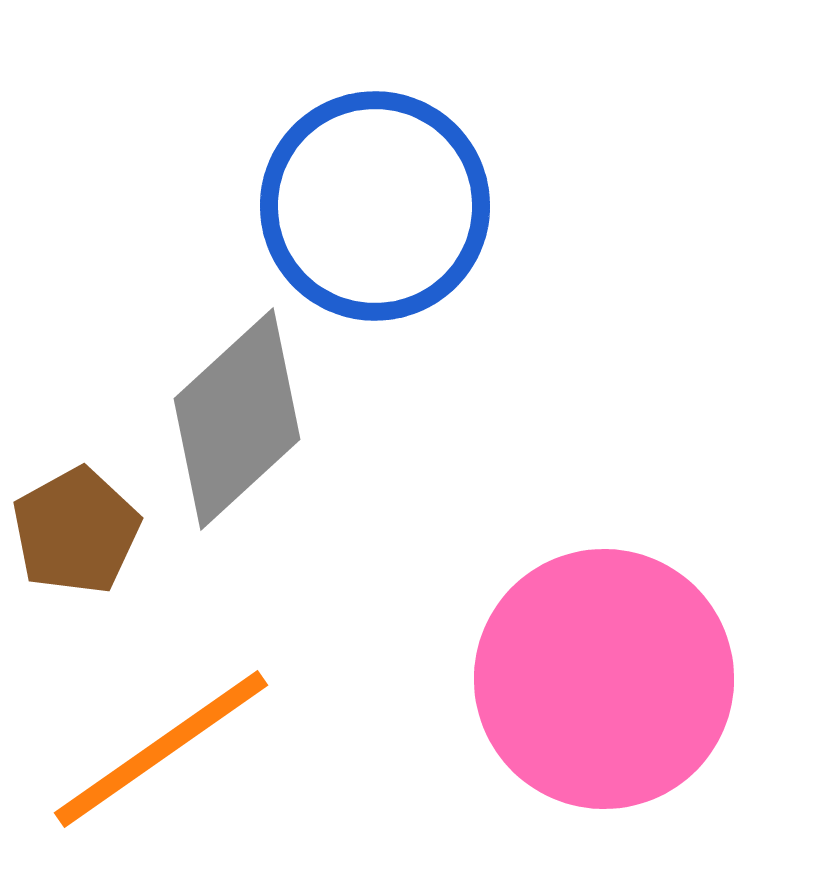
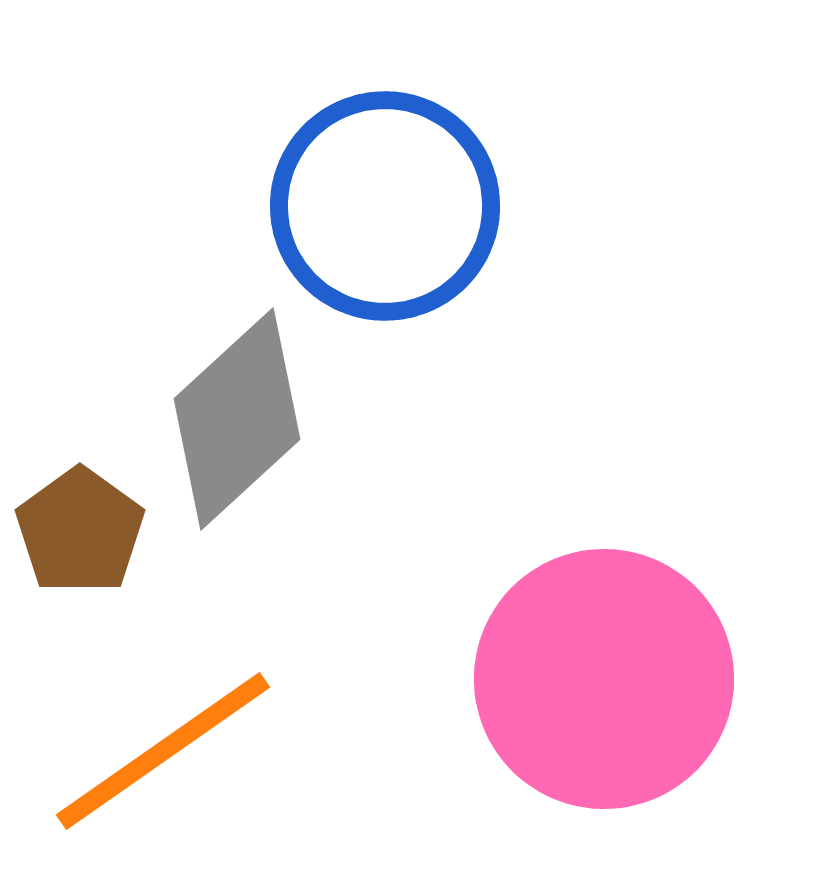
blue circle: moved 10 px right
brown pentagon: moved 4 px right; rotated 7 degrees counterclockwise
orange line: moved 2 px right, 2 px down
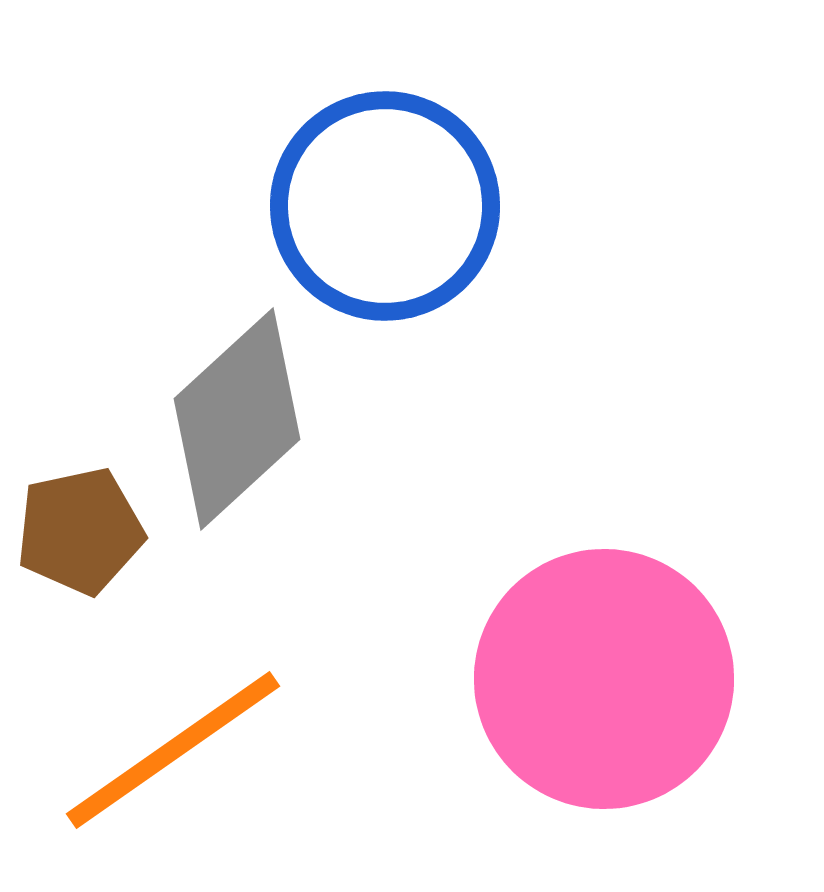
brown pentagon: rotated 24 degrees clockwise
orange line: moved 10 px right, 1 px up
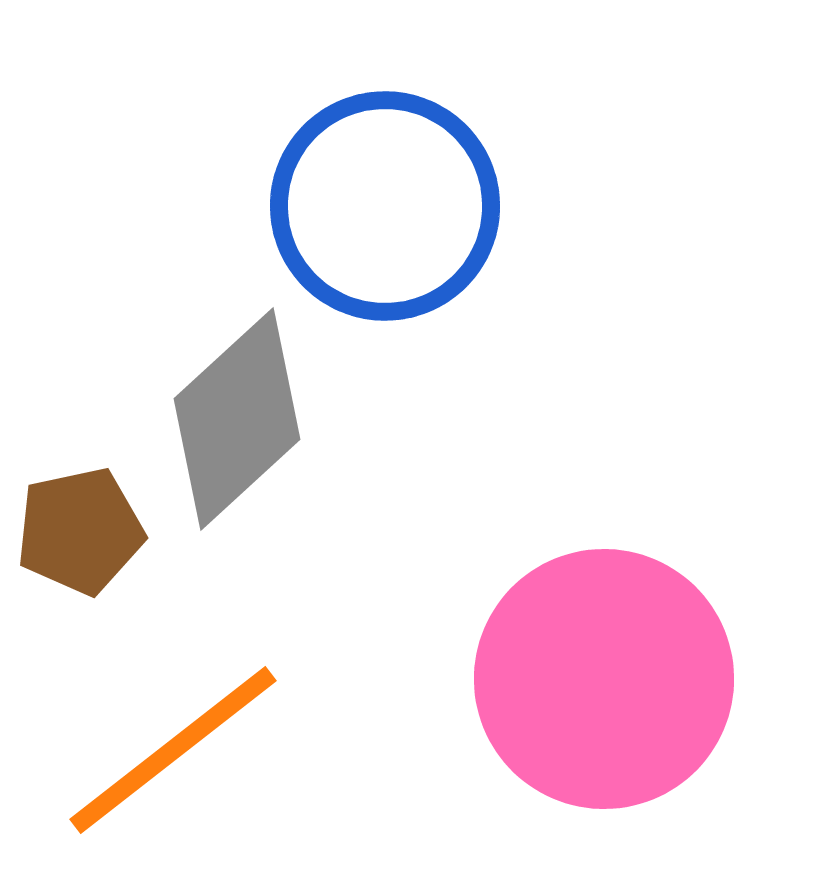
orange line: rotated 3 degrees counterclockwise
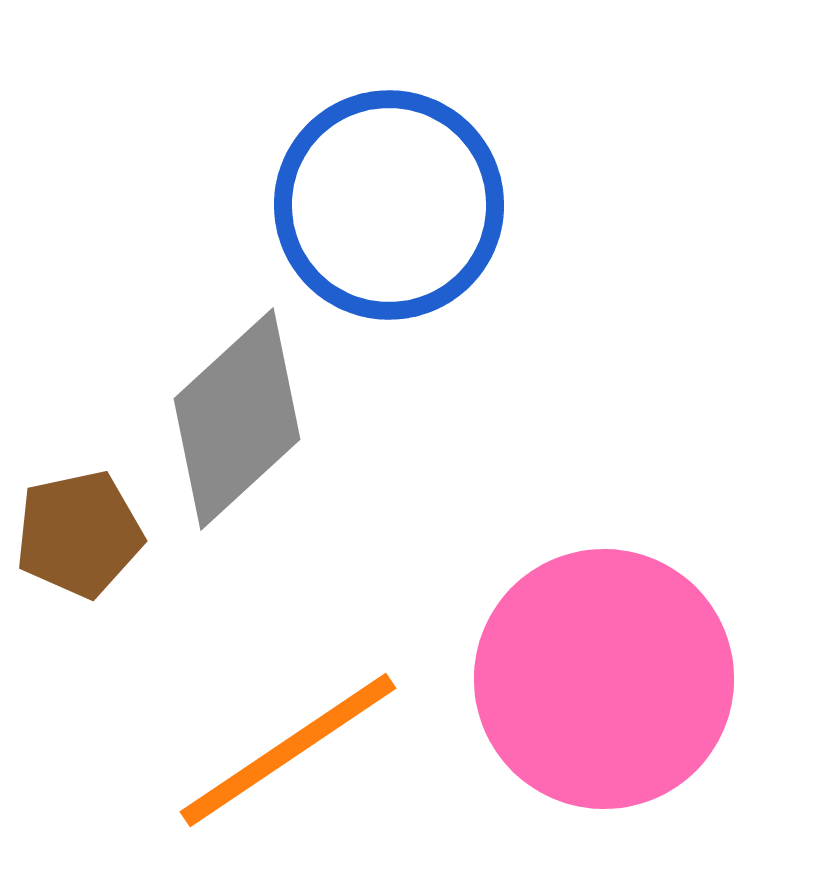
blue circle: moved 4 px right, 1 px up
brown pentagon: moved 1 px left, 3 px down
orange line: moved 115 px right; rotated 4 degrees clockwise
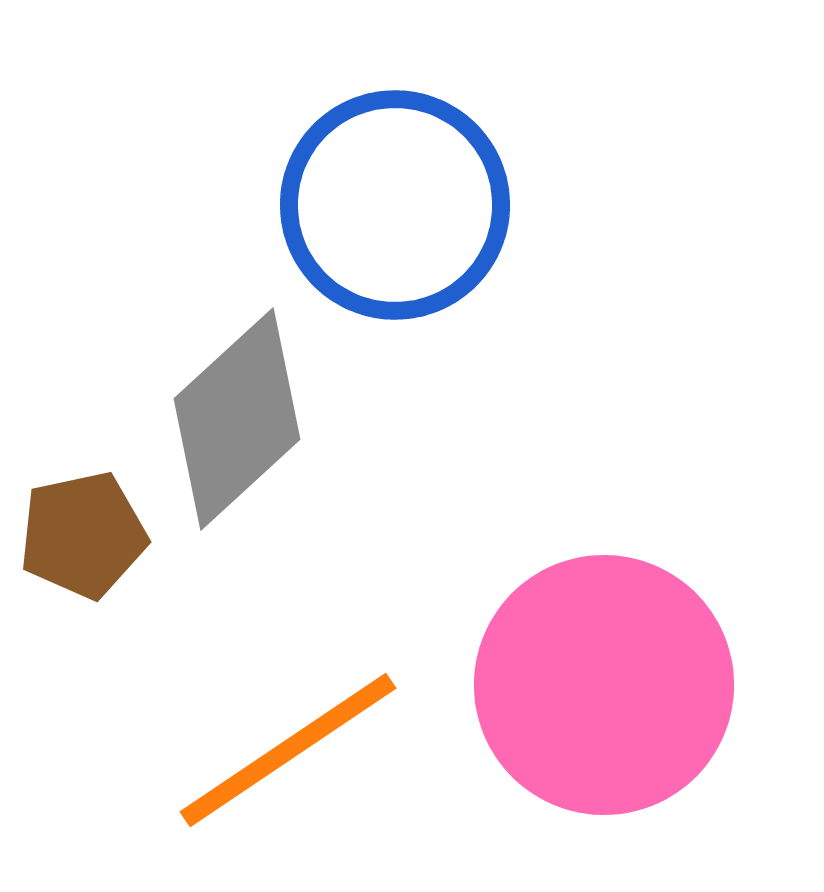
blue circle: moved 6 px right
brown pentagon: moved 4 px right, 1 px down
pink circle: moved 6 px down
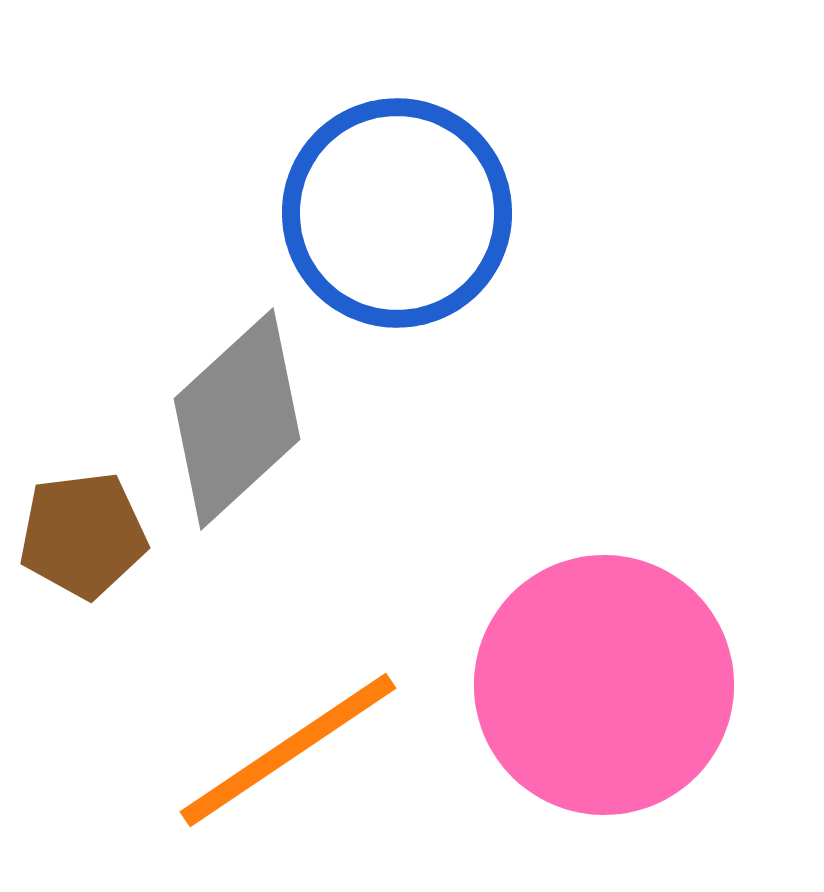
blue circle: moved 2 px right, 8 px down
brown pentagon: rotated 5 degrees clockwise
